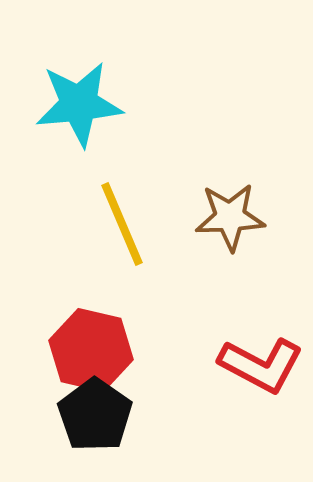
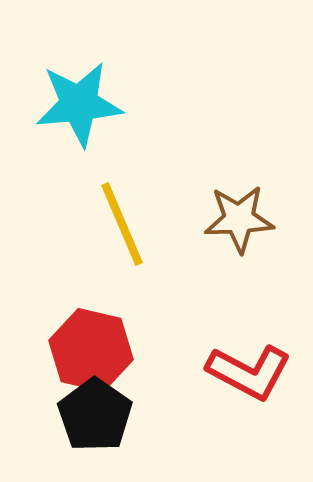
brown star: moved 9 px right, 2 px down
red L-shape: moved 12 px left, 7 px down
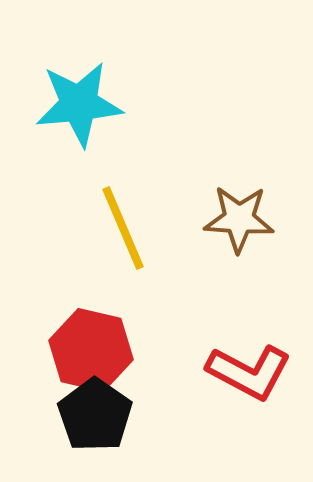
brown star: rotated 6 degrees clockwise
yellow line: moved 1 px right, 4 px down
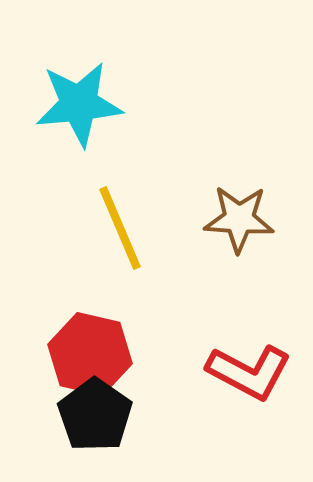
yellow line: moved 3 px left
red hexagon: moved 1 px left, 4 px down
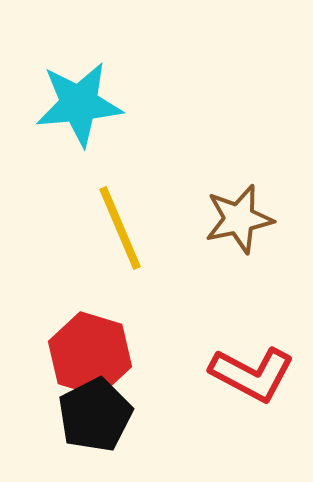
brown star: rotated 16 degrees counterclockwise
red hexagon: rotated 4 degrees clockwise
red L-shape: moved 3 px right, 2 px down
black pentagon: rotated 10 degrees clockwise
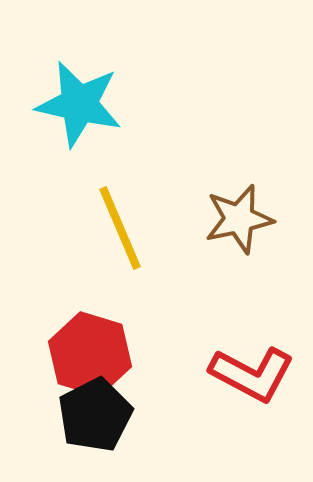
cyan star: rotated 18 degrees clockwise
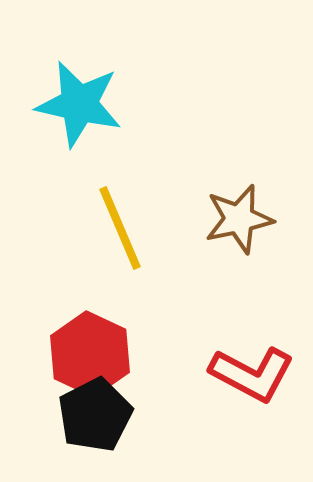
red hexagon: rotated 8 degrees clockwise
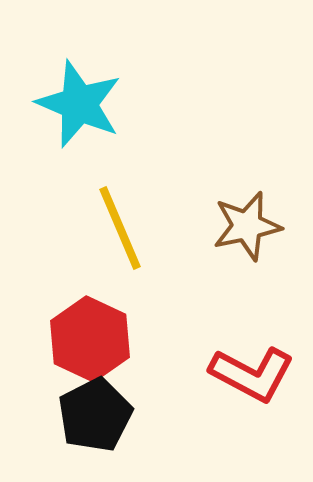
cyan star: rotated 10 degrees clockwise
brown star: moved 8 px right, 7 px down
red hexagon: moved 15 px up
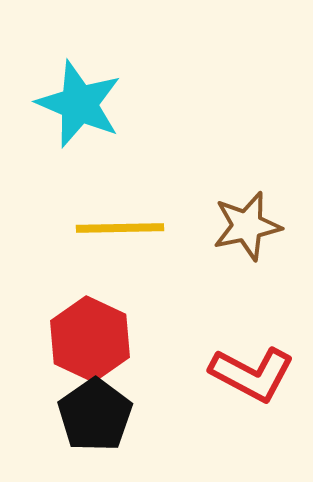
yellow line: rotated 68 degrees counterclockwise
black pentagon: rotated 8 degrees counterclockwise
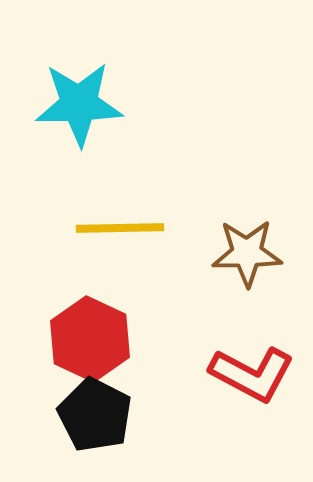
cyan star: rotated 24 degrees counterclockwise
brown star: moved 27 px down; rotated 12 degrees clockwise
black pentagon: rotated 10 degrees counterclockwise
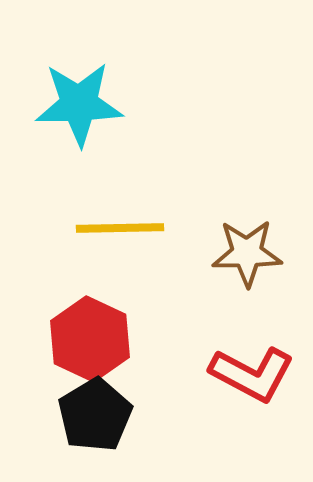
black pentagon: rotated 14 degrees clockwise
